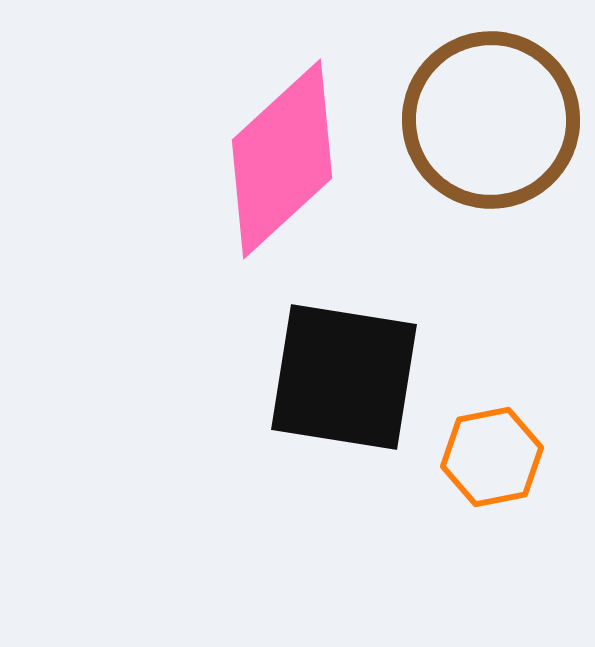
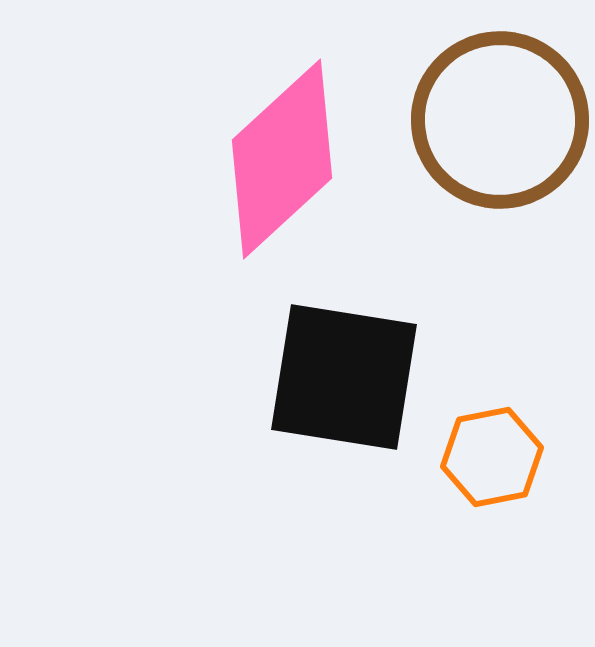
brown circle: moved 9 px right
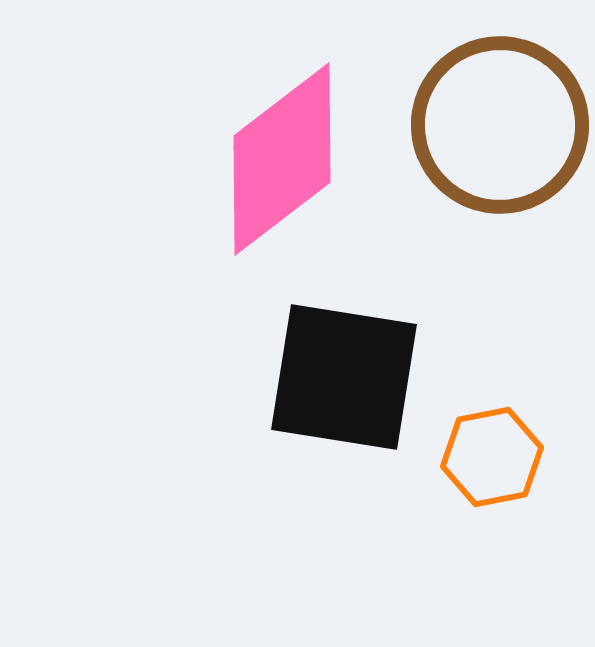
brown circle: moved 5 px down
pink diamond: rotated 5 degrees clockwise
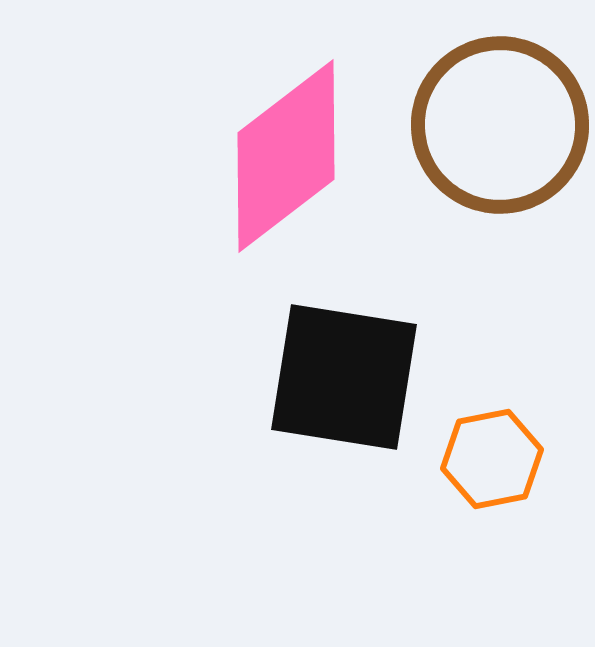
pink diamond: moved 4 px right, 3 px up
orange hexagon: moved 2 px down
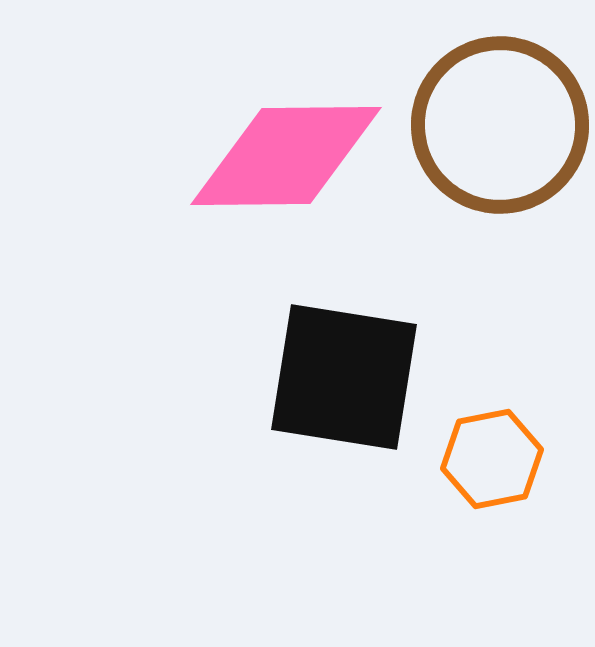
pink diamond: rotated 37 degrees clockwise
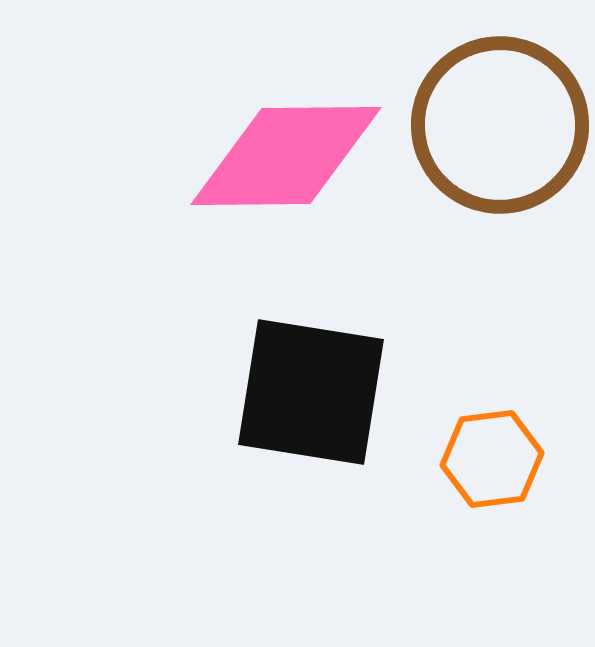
black square: moved 33 px left, 15 px down
orange hexagon: rotated 4 degrees clockwise
